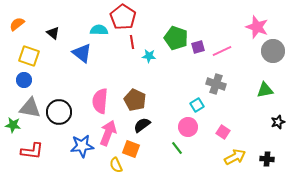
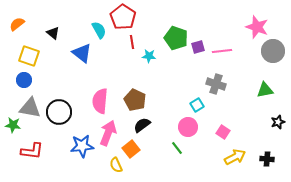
cyan semicircle: rotated 60 degrees clockwise
pink line: rotated 18 degrees clockwise
orange square: rotated 30 degrees clockwise
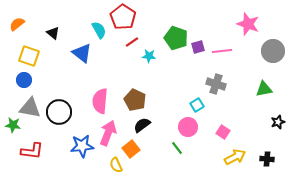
pink star: moved 9 px left, 3 px up
red line: rotated 64 degrees clockwise
green triangle: moved 1 px left, 1 px up
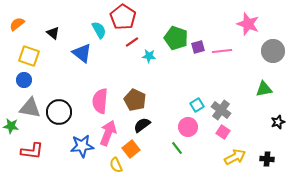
gray cross: moved 5 px right, 26 px down; rotated 18 degrees clockwise
green star: moved 2 px left, 1 px down
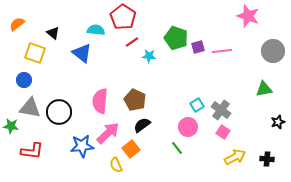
pink star: moved 8 px up
cyan semicircle: moved 3 px left; rotated 54 degrees counterclockwise
yellow square: moved 6 px right, 3 px up
pink arrow: rotated 25 degrees clockwise
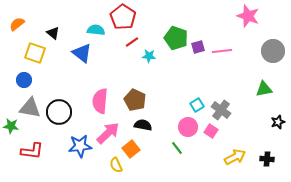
black semicircle: moved 1 px right; rotated 48 degrees clockwise
pink square: moved 12 px left, 1 px up
blue star: moved 2 px left
